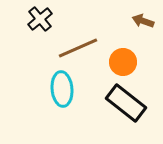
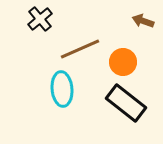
brown line: moved 2 px right, 1 px down
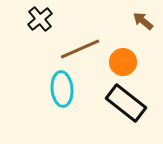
brown arrow: rotated 20 degrees clockwise
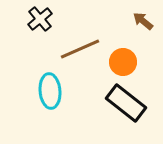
cyan ellipse: moved 12 px left, 2 px down
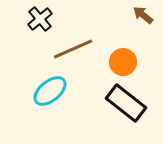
brown arrow: moved 6 px up
brown line: moved 7 px left
cyan ellipse: rotated 56 degrees clockwise
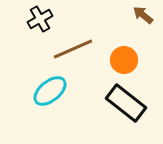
black cross: rotated 10 degrees clockwise
orange circle: moved 1 px right, 2 px up
